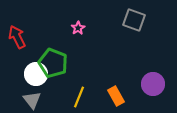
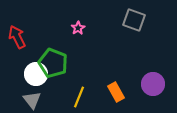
orange rectangle: moved 4 px up
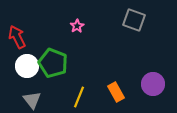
pink star: moved 1 px left, 2 px up
white circle: moved 9 px left, 8 px up
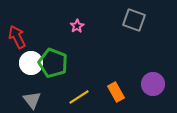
white circle: moved 4 px right, 3 px up
yellow line: rotated 35 degrees clockwise
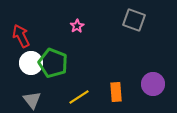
red arrow: moved 4 px right, 1 px up
orange rectangle: rotated 24 degrees clockwise
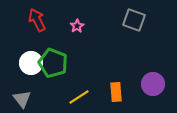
red arrow: moved 16 px right, 16 px up
gray triangle: moved 10 px left, 1 px up
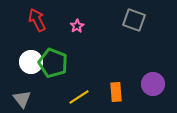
white circle: moved 1 px up
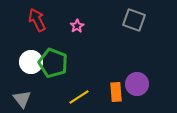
purple circle: moved 16 px left
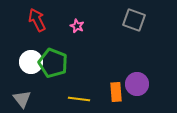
pink star: rotated 16 degrees counterclockwise
yellow line: moved 2 px down; rotated 40 degrees clockwise
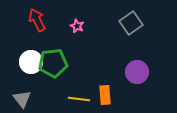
gray square: moved 3 px left, 3 px down; rotated 35 degrees clockwise
green pentagon: rotated 28 degrees counterclockwise
purple circle: moved 12 px up
orange rectangle: moved 11 px left, 3 px down
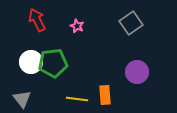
yellow line: moved 2 px left
